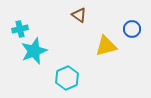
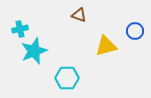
brown triangle: rotated 14 degrees counterclockwise
blue circle: moved 3 px right, 2 px down
cyan hexagon: rotated 25 degrees clockwise
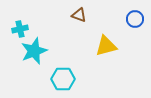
blue circle: moved 12 px up
cyan hexagon: moved 4 px left, 1 px down
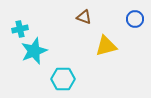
brown triangle: moved 5 px right, 2 px down
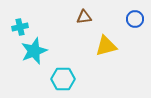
brown triangle: rotated 28 degrees counterclockwise
cyan cross: moved 2 px up
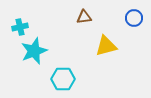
blue circle: moved 1 px left, 1 px up
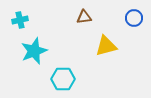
cyan cross: moved 7 px up
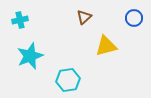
brown triangle: rotated 35 degrees counterclockwise
cyan star: moved 4 px left, 5 px down
cyan hexagon: moved 5 px right, 1 px down; rotated 10 degrees counterclockwise
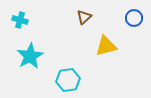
cyan cross: rotated 28 degrees clockwise
cyan star: rotated 8 degrees counterclockwise
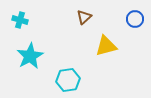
blue circle: moved 1 px right, 1 px down
